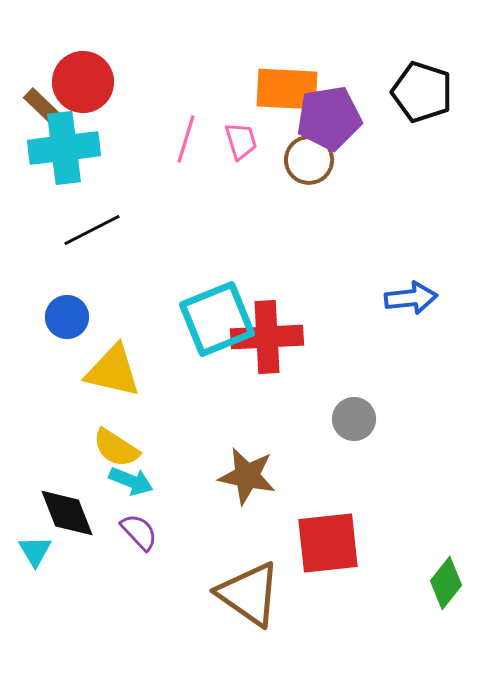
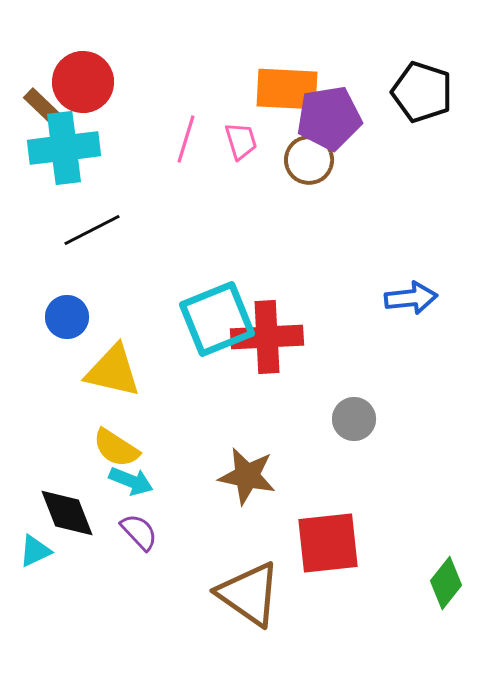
cyan triangle: rotated 36 degrees clockwise
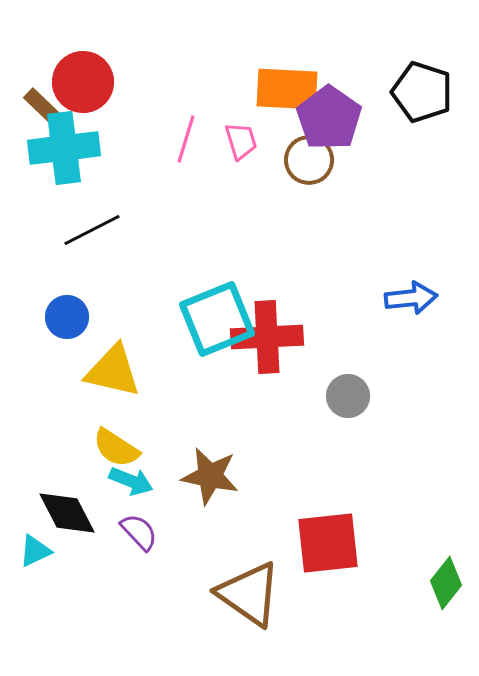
purple pentagon: rotated 28 degrees counterclockwise
gray circle: moved 6 px left, 23 px up
brown star: moved 37 px left
black diamond: rotated 6 degrees counterclockwise
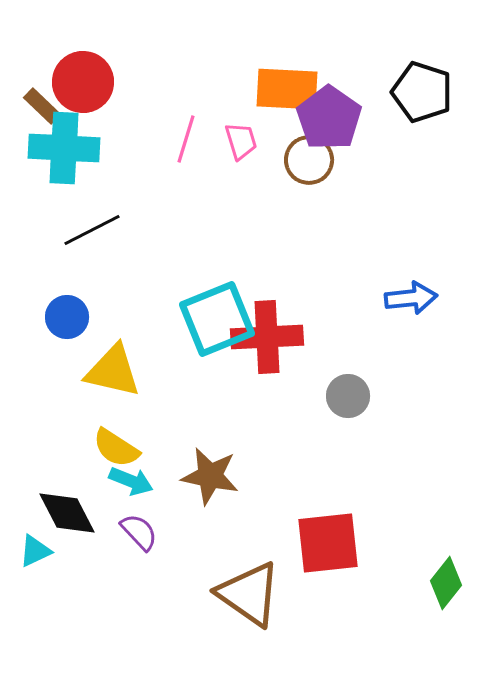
cyan cross: rotated 10 degrees clockwise
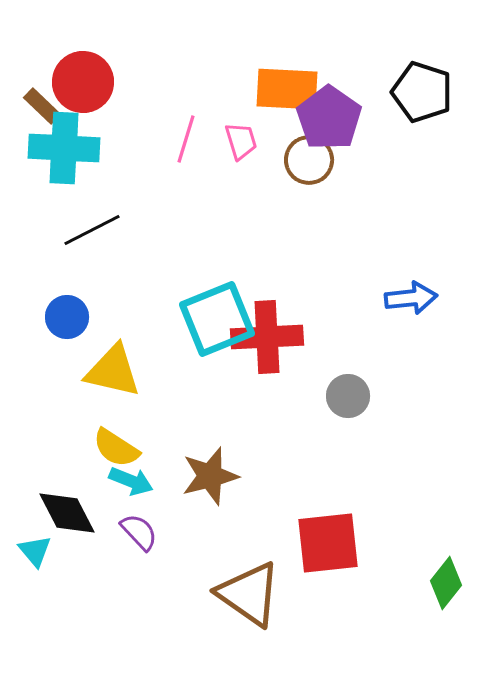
brown star: rotated 26 degrees counterclockwise
cyan triangle: rotated 45 degrees counterclockwise
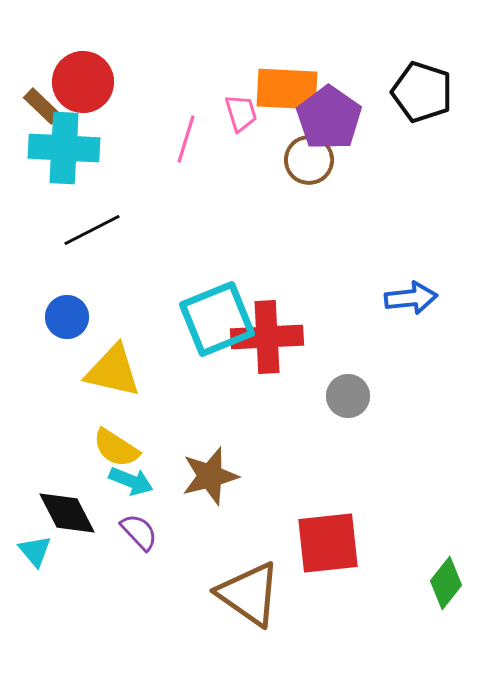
pink trapezoid: moved 28 px up
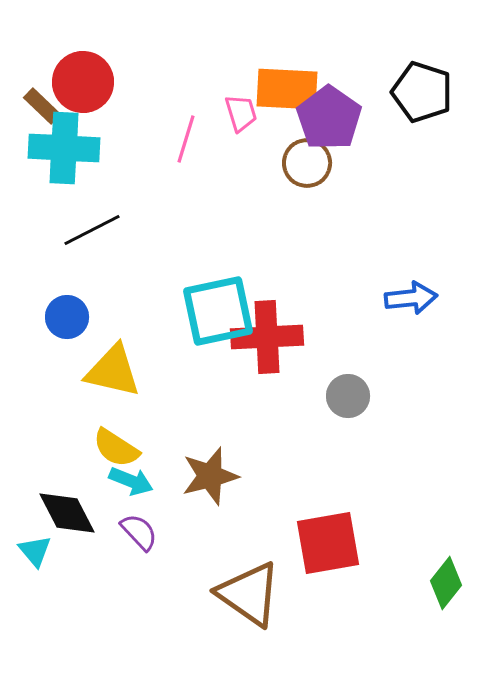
brown circle: moved 2 px left, 3 px down
cyan square: moved 1 px right, 8 px up; rotated 10 degrees clockwise
red square: rotated 4 degrees counterclockwise
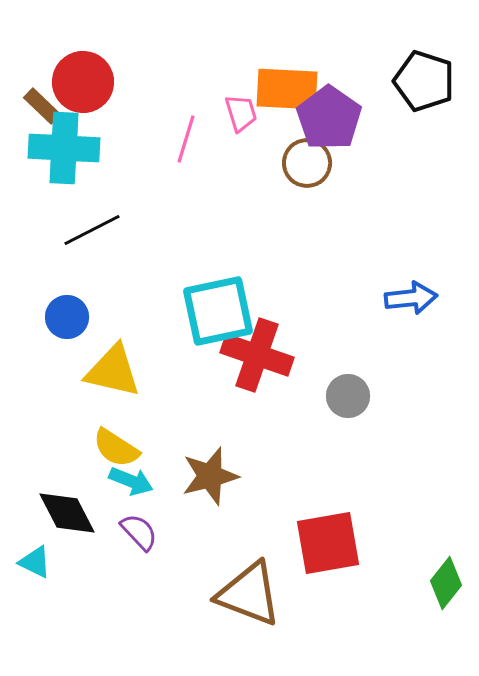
black pentagon: moved 2 px right, 11 px up
red cross: moved 10 px left, 18 px down; rotated 22 degrees clockwise
cyan triangle: moved 11 px down; rotated 24 degrees counterclockwise
brown triangle: rotated 14 degrees counterclockwise
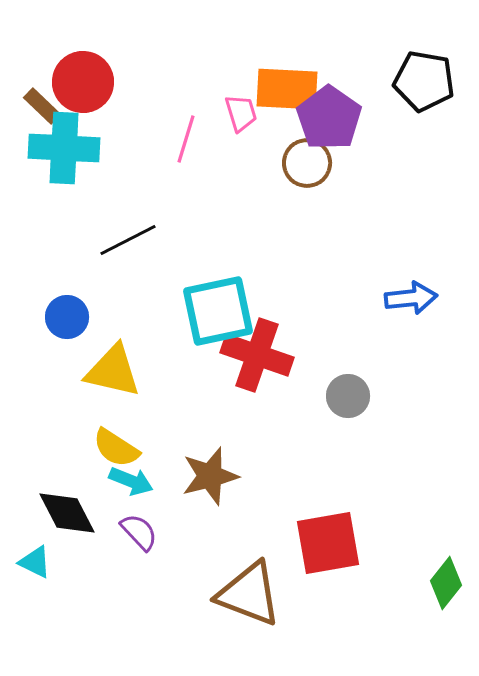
black pentagon: rotated 8 degrees counterclockwise
black line: moved 36 px right, 10 px down
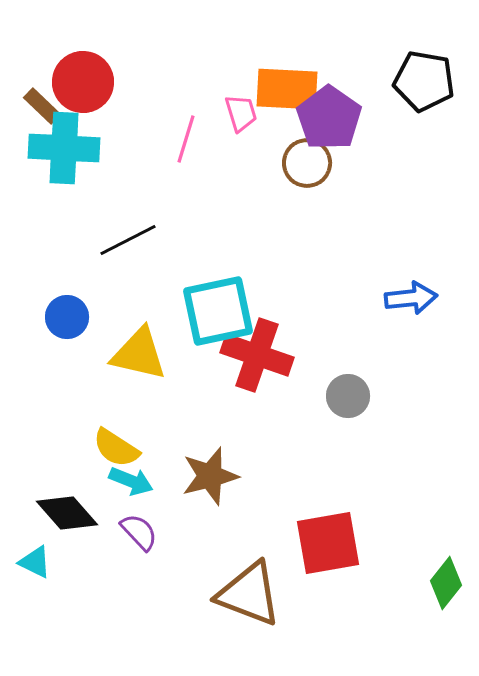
yellow triangle: moved 26 px right, 17 px up
black diamond: rotated 14 degrees counterclockwise
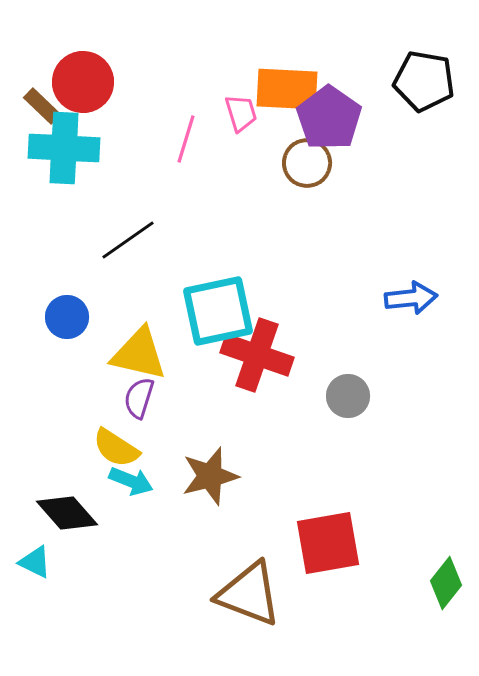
black line: rotated 8 degrees counterclockwise
purple semicircle: moved 134 px up; rotated 120 degrees counterclockwise
